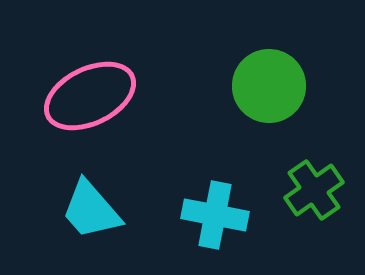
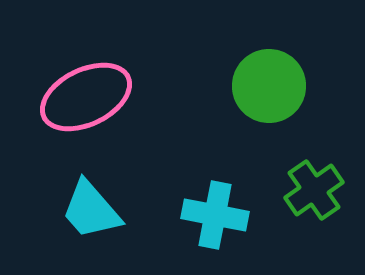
pink ellipse: moved 4 px left, 1 px down
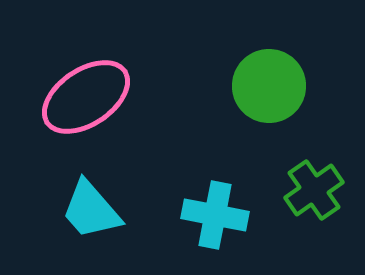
pink ellipse: rotated 8 degrees counterclockwise
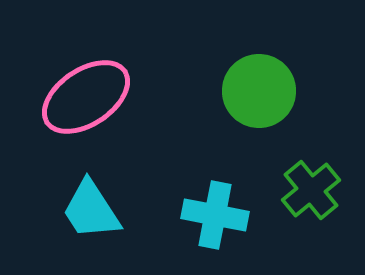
green circle: moved 10 px left, 5 px down
green cross: moved 3 px left; rotated 4 degrees counterclockwise
cyan trapezoid: rotated 8 degrees clockwise
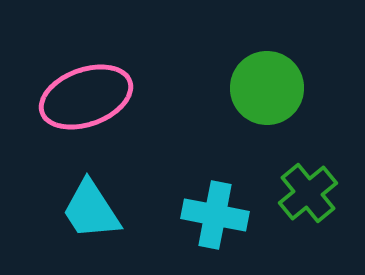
green circle: moved 8 px right, 3 px up
pink ellipse: rotated 14 degrees clockwise
green cross: moved 3 px left, 3 px down
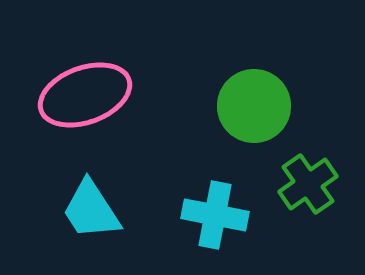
green circle: moved 13 px left, 18 px down
pink ellipse: moved 1 px left, 2 px up
green cross: moved 9 px up; rotated 4 degrees clockwise
